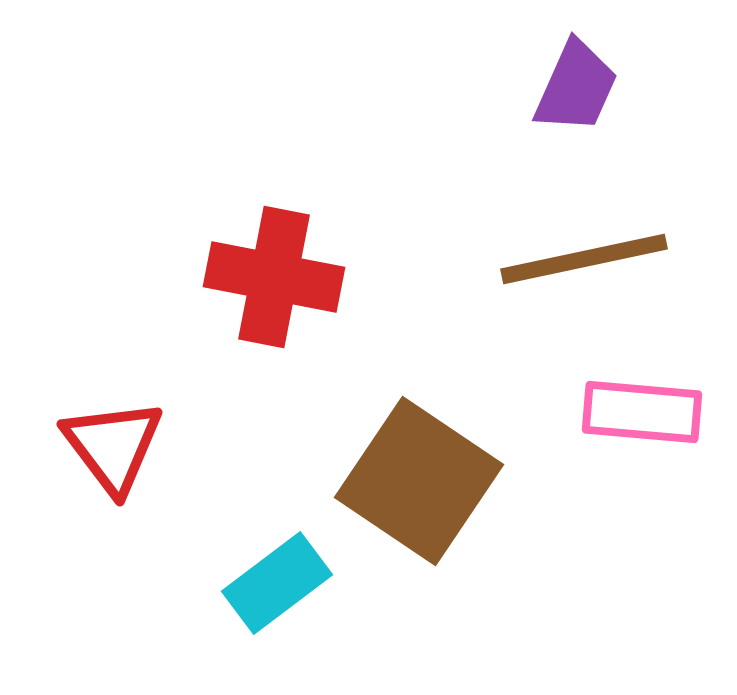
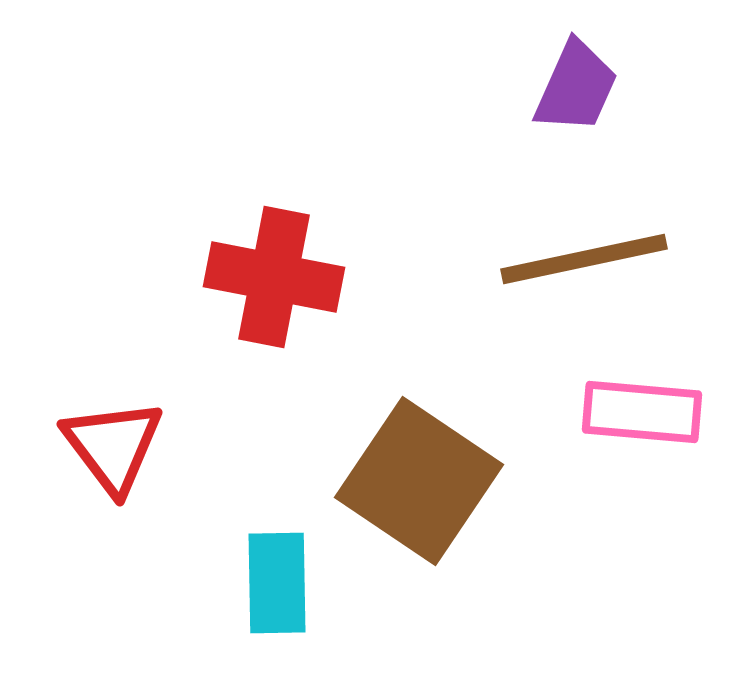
cyan rectangle: rotated 54 degrees counterclockwise
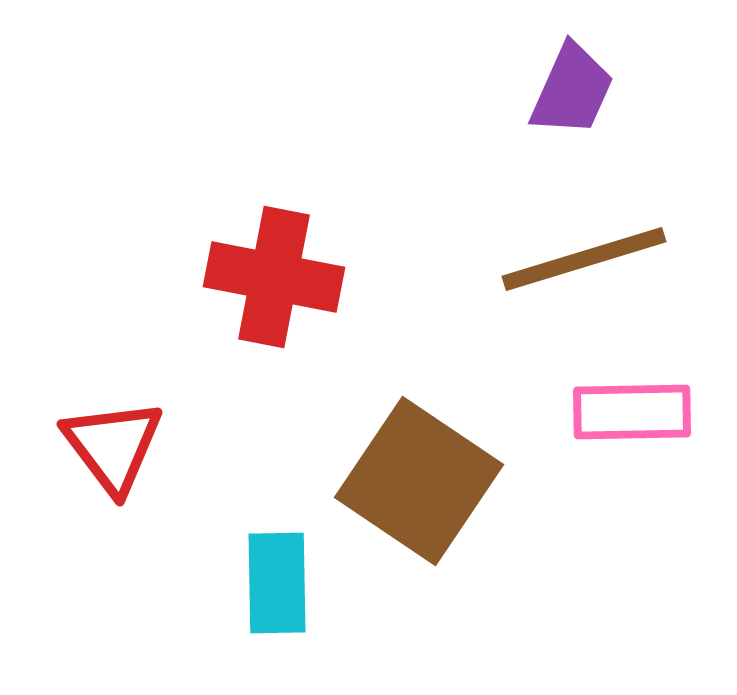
purple trapezoid: moved 4 px left, 3 px down
brown line: rotated 5 degrees counterclockwise
pink rectangle: moved 10 px left; rotated 6 degrees counterclockwise
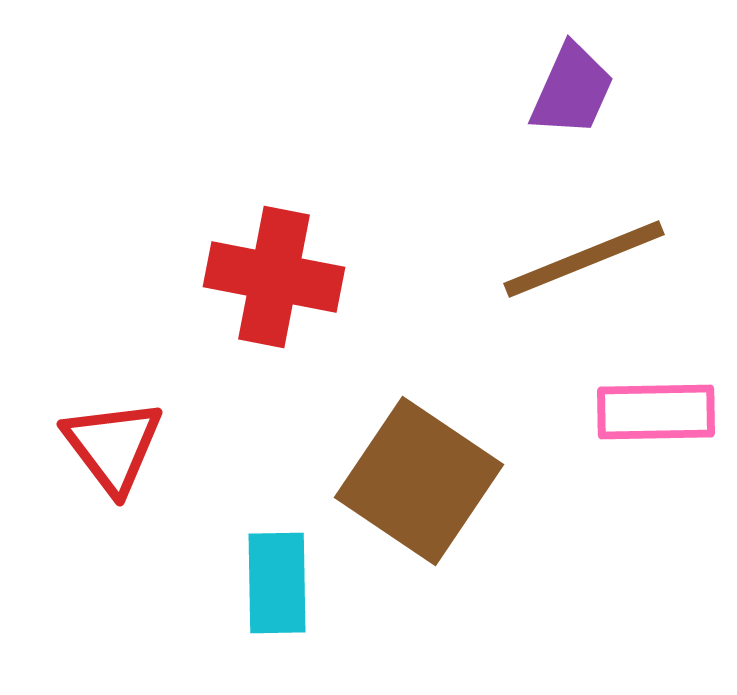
brown line: rotated 5 degrees counterclockwise
pink rectangle: moved 24 px right
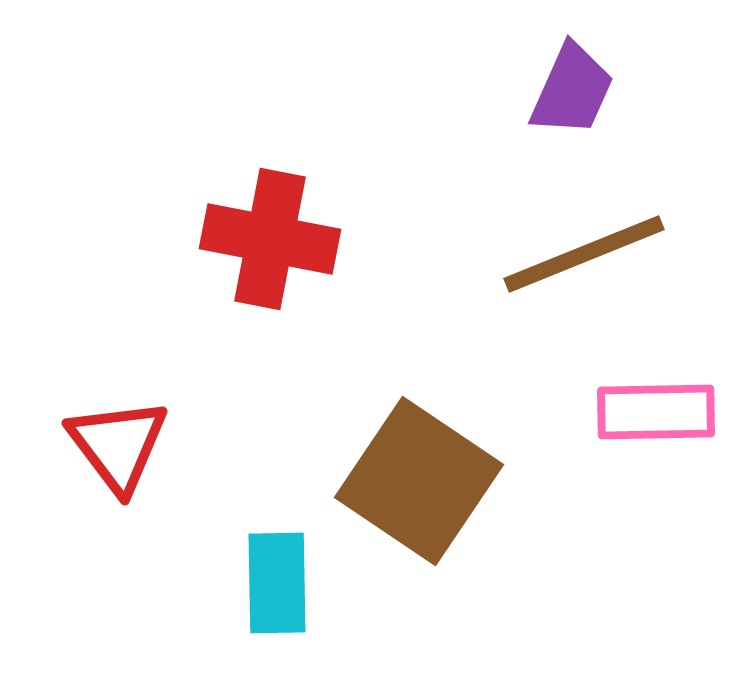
brown line: moved 5 px up
red cross: moved 4 px left, 38 px up
red triangle: moved 5 px right, 1 px up
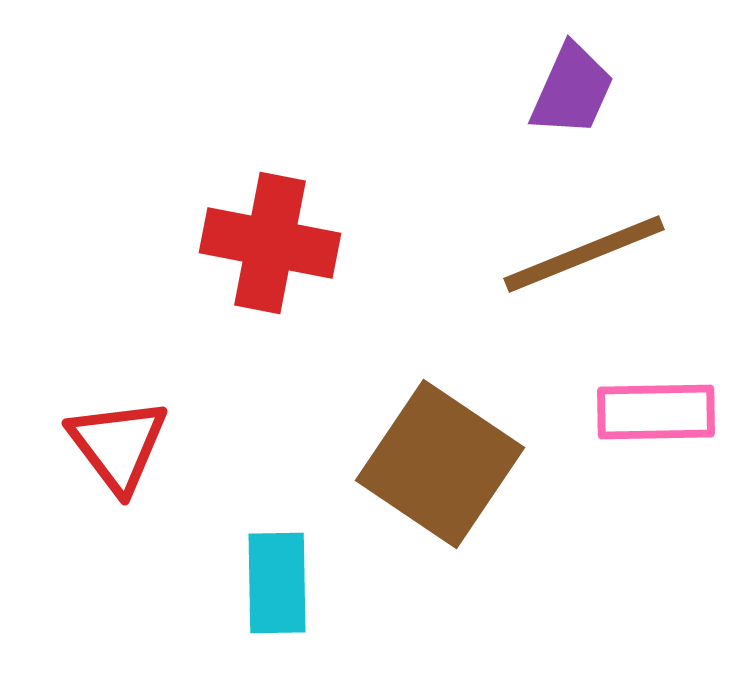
red cross: moved 4 px down
brown square: moved 21 px right, 17 px up
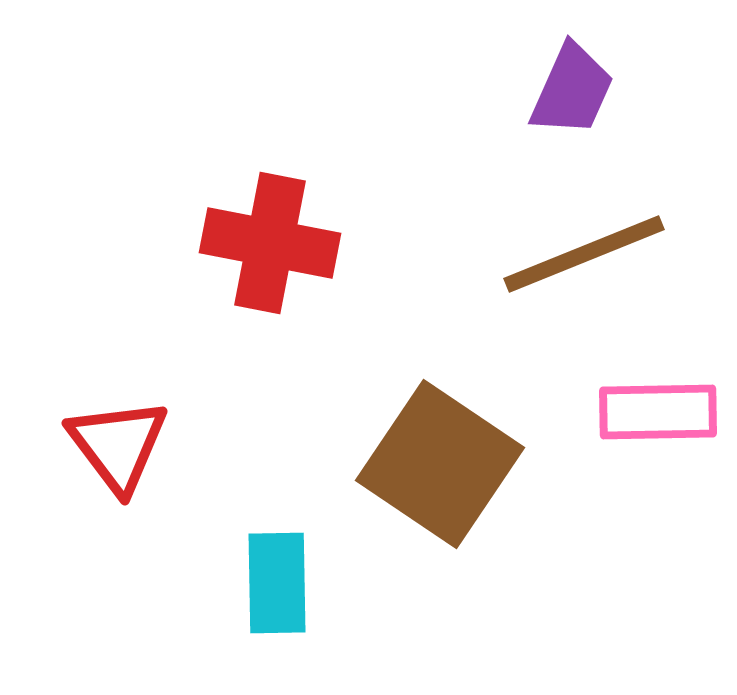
pink rectangle: moved 2 px right
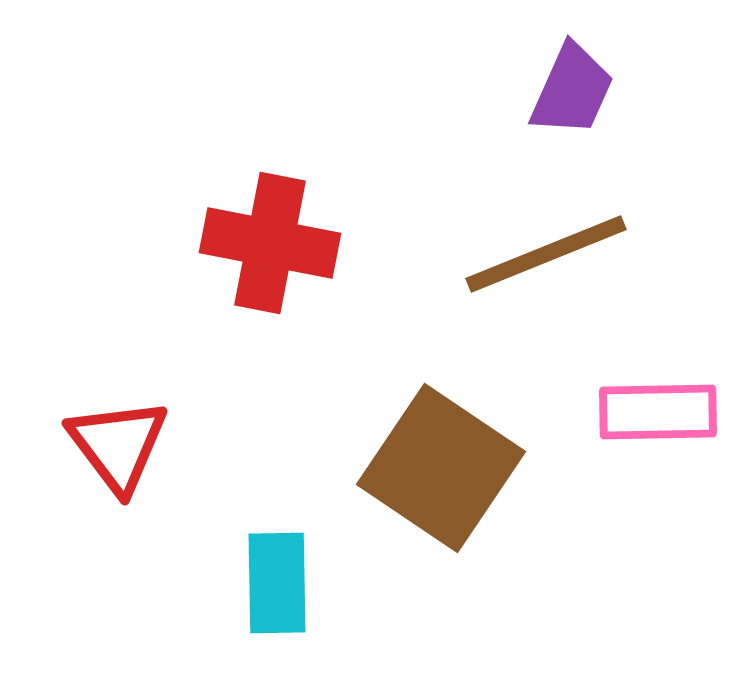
brown line: moved 38 px left
brown square: moved 1 px right, 4 px down
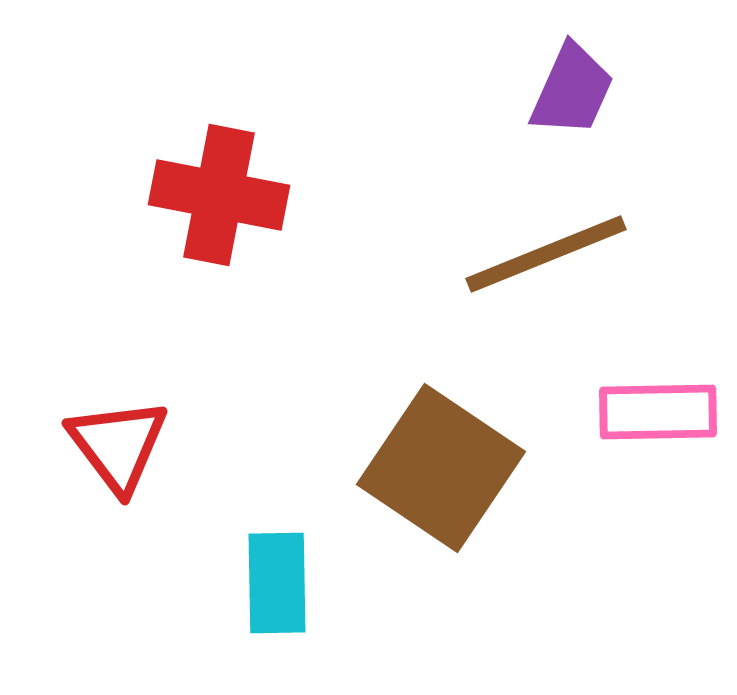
red cross: moved 51 px left, 48 px up
